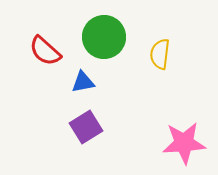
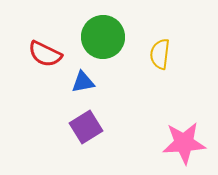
green circle: moved 1 px left
red semicircle: moved 3 px down; rotated 16 degrees counterclockwise
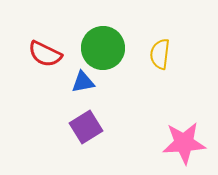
green circle: moved 11 px down
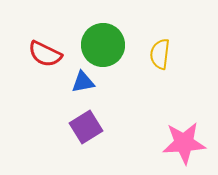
green circle: moved 3 px up
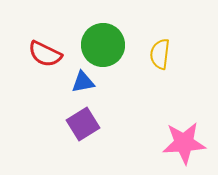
purple square: moved 3 px left, 3 px up
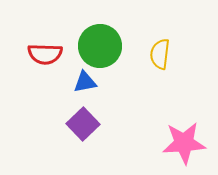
green circle: moved 3 px left, 1 px down
red semicircle: rotated 24 degrees counterclockwise
blue triangle: moved 2 px right
purple square: rotated 12 degrees counterclockwise
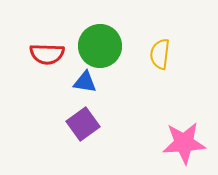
red semicircle: moved 2 px right
blue triangle: rotated 20 degrees clockwise
purple square: rotated 8 degrees clockwise
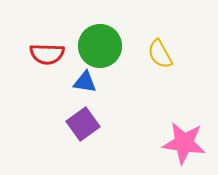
yellow semicircle: rotated 36 degrees counterclockwise
pink star: rotated 12 degrees clockwise
